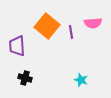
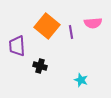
black cross: moved 15 px right, 12 px up
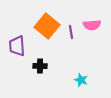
pink semicircle: moved 1 px left, 2 px down
black cross: rotated 16 degrees counterclockwise
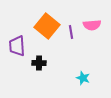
black cross: moved 1 px left, 3 px up
cyan star: moved 2 px right, 2 px up
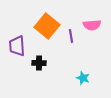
purple line: moved 4 px down
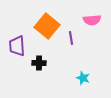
pink semicircle: moved 5 px up
purple line: moved 2 px down
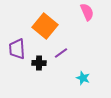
pink semicircle: moved 5 px left, 8 px up; rotated 108 degrees counterclockwise
orange square: moved 2 px left
purple line: moved 10 px left, 15 px down; rotated 64 degrees clockwise
purple trapezoid: moved 3 px down
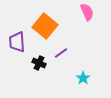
purple trapezoid: moved 7 px up
black cross: rotated 24 degrees clockwise
cyan star: rotated 16 degrees clockwise
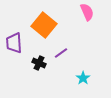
orange square: moved 1 px left, 1 px up
purple trapezoid: moved 3 px left, 1 px down
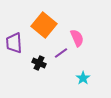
pink semicircle: moved 10 px left, 26 px down
